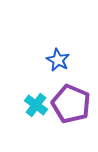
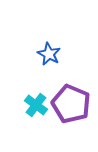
blue star: moved 9 px left, 6 px up
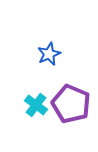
blue star: rotated 20 degrees clockwise
